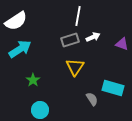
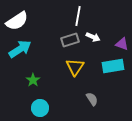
white semicircle: moved 1 px right
white arrow: rotated 48 degrees clockwise
cyan rectangle: moved 22 px up; rotated 25 degrees counterclockwise
cyan circle: moved 2 px up
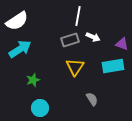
green star: rotated 16 degrees clockwise
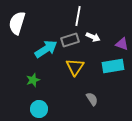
white semicircle: moved 2 px down; rotated 140 degrees clockwise
cyan arrow: moved 26 px right
cyan circle: moved 1 px left, 1 px down
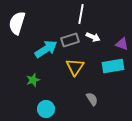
white line: moved 3 px right, 2 px up
cyan circle: moved 7 px right
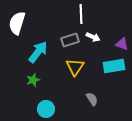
white line: rotated 12 degrees counterclockwise
cyan arrow: moved 8 px left, 3 px down; rotated 20 degrees counterclockwise
cyan rectangle: moved 1 px right
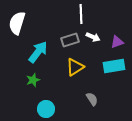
purple triangle: moved 5 px left, 2 px up; rotated 40 degrees counterclockwise
yellow triangle: rotated 24 degrees clockwise
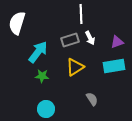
white arrow: moved 3 px left, 1 px down; rotated 40 degrees clockwise
green star: moved 9 px right, 4 px up; rotated 24 degrees clockwise
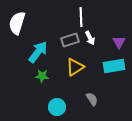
white line: moved 3 px down
purple triangle: moved 2 px right; rotated 40 degrees counterclockwise
cyan circle: moved 11 px right, 2 px up
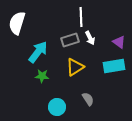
purple triangle: rotated 24 degrees counterclockwise
gray semicircle: moved 4 px left
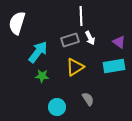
white line: moved 1 px up
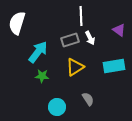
purple triangle: moved 12 px up
